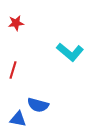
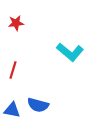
blue triangle: moved 6 px left, 9 px up
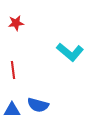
red line: rotated 24 degrees counterclockwise
blue triangle: rotated 12 degrees counterclockwise
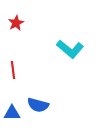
red star: rotated 21 degrees counterclockwise
cyan L-shape: moved 3 px up
blue triangle: moved 3 px down
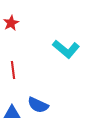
red star: moved 5 px left
cyan L-shape: moved 4 px left
blue semicircle: rotated 10 degrees clockwise
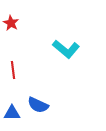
red star: rotated 14 degrees counterclockwise
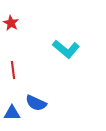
blue semicircle: moved 2 px left, 2 px up
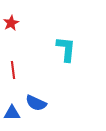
red star: rotated 14 degrees clockwise
cyan L-shape: rotated 124 degrees counterclockwise
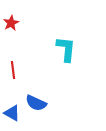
blue triangle: rotated 30 degrees clockwise
